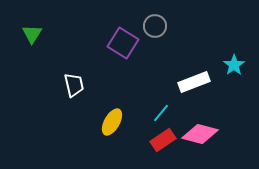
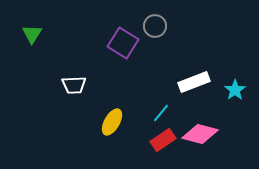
cyan star: moved 1 px right, 25 px down
white trapezoid: rotated 100 degrees clockwise
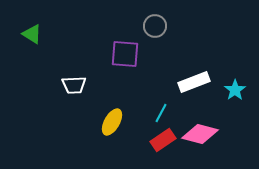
green triangle: rotated 30 degrees counterclockwise
purple square: moved 2 px right, 11 px down; rotated 28 degrees counterclockwise
cyan line: rotated 12 degrees counterclockwise
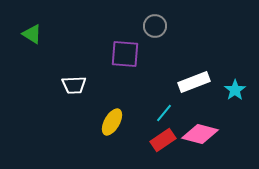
cyan line: moved 3 px right; rotated 12 degrees clockwise
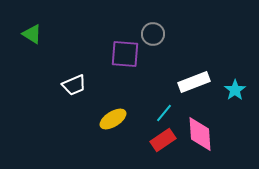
gray circle: moved 2 px left, 8 px down
white trapezoid: rotated 20 degrees counterclockwise
yellow ellipse: moved 1 px right, 3 px up; rotated 28 degrees clockwise
pink diamond: rotated 72 degrees clockwise
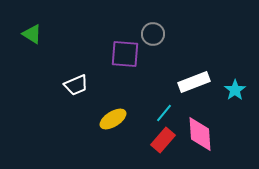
white trapezoid: moved 2 px right
red rectangle: rotated 15 degrees counterclockwise
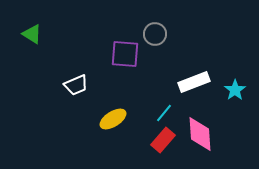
gray circle: moved 2 px right
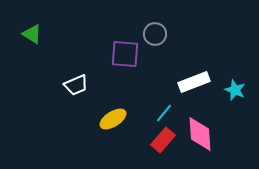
cyan star: rotated 15 degrees counterclockwise
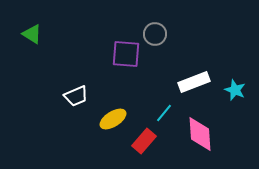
purple square: moved 1 px right
white trapezoid: moved 11 px down
red rectangle: moved 19 px left, 1 px down
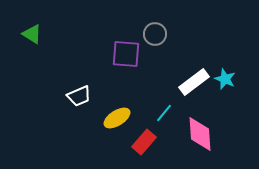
white rectangle: rotated 16 degrees counterclockwise
cyan star: moved 10 px left, 11 px up
white trapezoid: moved 3 px right
yellow ellipse: moved 4 px right, 1 px up
red rectangle: moved 1 px down
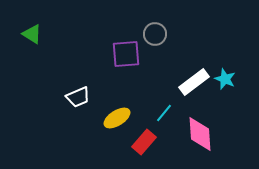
purple square: rotated 8 degrees counterclockwise
white trapezoid: moved 1 px left, 1 px down
